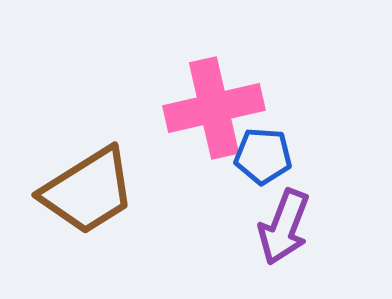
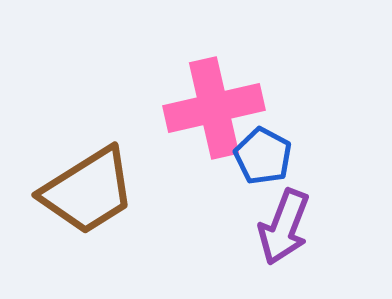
blue pentagon: rotated 24 degrees clockwise
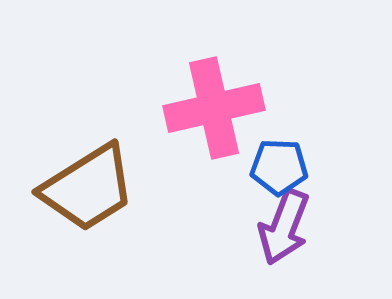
blue pentagon: moved 16 px right, 11 px down; rotated 26 degrees counterclockwise
brown trapezoid: moved 3 px up
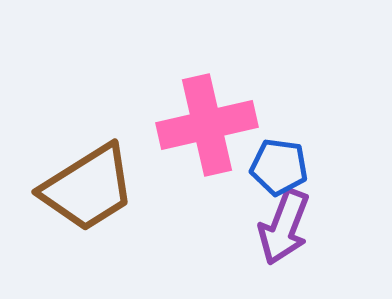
pink cross: moved 7 px left, 17 px down
blue pentagon: rotated 6 degrees clockwise
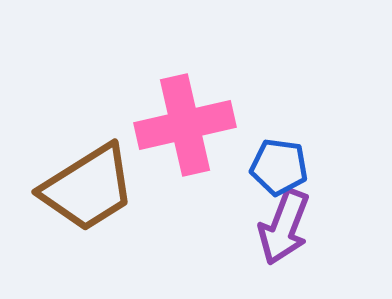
pink cross: moved 22 px left
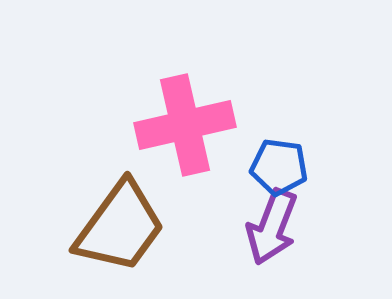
brown trapezoid: moved 32 px right, 39 px down; rotated 22 degrees counterclockwise
purple arrow: moved 12 px left
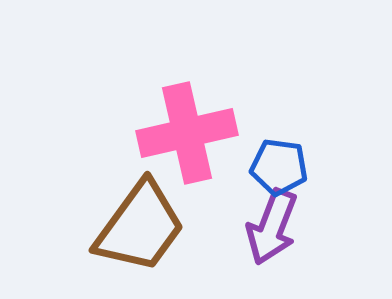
pink cross: moved 2 px right, 8 px down
brown trapezoid: moved 20 px right
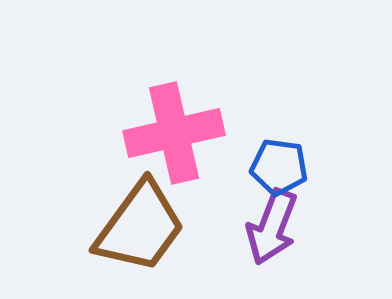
pink cross: moved 13 px left
